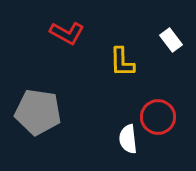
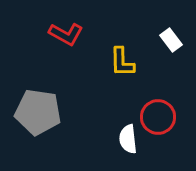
red L-shape: moved 1 px left, 1 px down
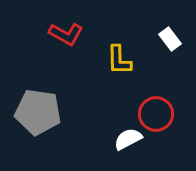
white rectangle: moved 1 px left, 1 px up
yellow L-shape: moved 3 px left, 2 px up
red circle: moved 2 px left, 3 px up
white semicircle: rotated 68 degrees clockwise
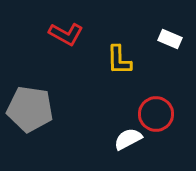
white rectangle: rotated 30 degrees counterclockwise
gray pentagon: moved 8 px left, 3 px up
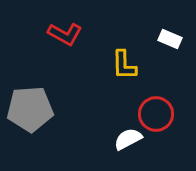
red L-shape: moved 1 px left
yellow L-shape: moved 5 px right, 5 px down
gray pentagon: rotated 12 degrees counterclockwise
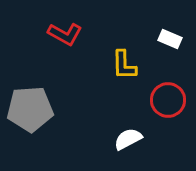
red circle: moved 12 px right, 14 px up
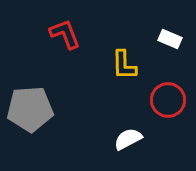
red L-shape: rotated 140 degrees counterclockwise
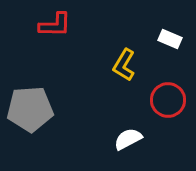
red L-shape: moved 10 px left, 9 px up; rotated 112 degrees clockwise
yellow L-shape: rotated 32 degrees clockwise
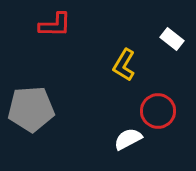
white rectangle: moved 2 px right; rotated 15 degrees clockwise
red circle: moved 10 px left, 11 px down
gray pentagon: moved 1 px right
